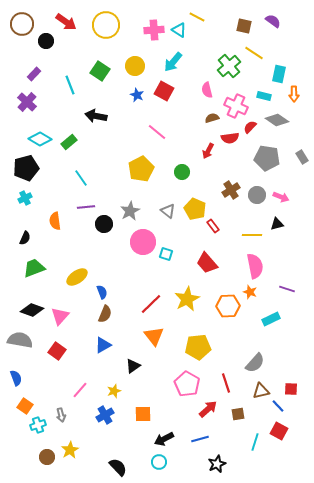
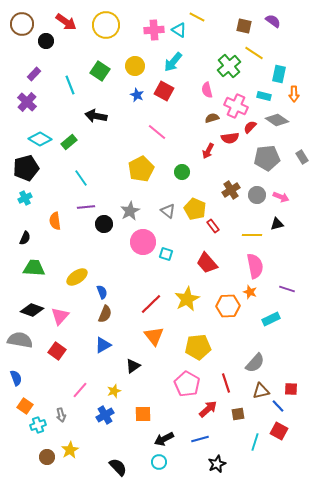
gray pentagon at (267, 158): rotated 15 degrees counterclockwise
green trapezoid at (34, 268): rotated 25 degrees clockwise
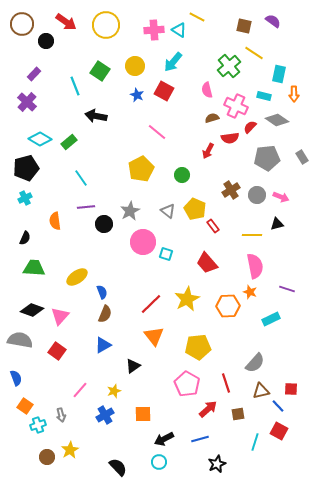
cyan line at (70, 85): moved 5 px right, 1 px down
green circle at (182, 172): moved 3 px down
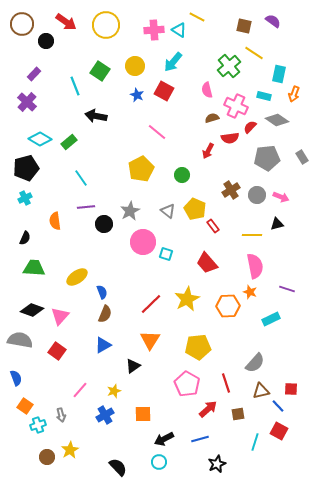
orange arrow at (294, 94): rotated 21 degrees clockwise
orange triangle at (154, 336): moved 4 px left, 4 px down; rotated 10 degrees clockwise
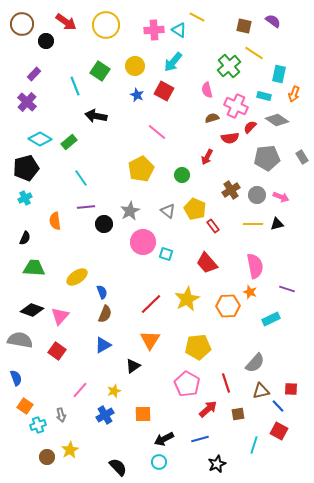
red arrow at (208, 151): moved 1 px left, 6 px down
yellow line at (252, 235): moved 1 px right, 11 px up
cyan line at (255, 442): moved 1 px left, 3 px down
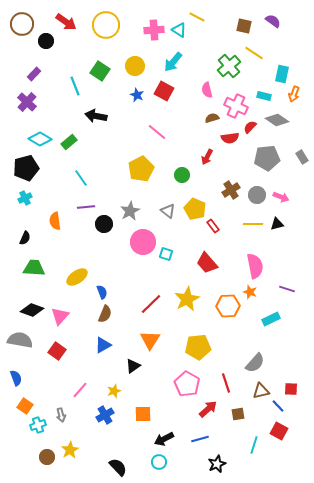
cyan rectangle at (279, 74): moved 3 px right
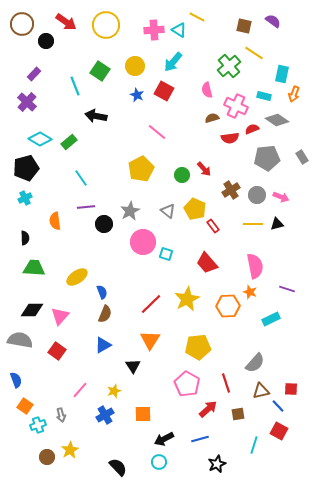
red semicircle at (250, 127): moved 2 px right, 2 px down; rotated 24 degrees clockwise
red arrow at (207, 157): moved 3 px left, 12 px down; rotated 70 degrees counterclockwise
black semicircle at (25, 238): rotated 24 degrees counterclockwise
black diamond at (32, 310): rotated 20 degrees counterclockwise
black triangle at (133, 366): rotated 28 degrees counterclockwise
blue semicircle at (16, 378): moved 2 px down
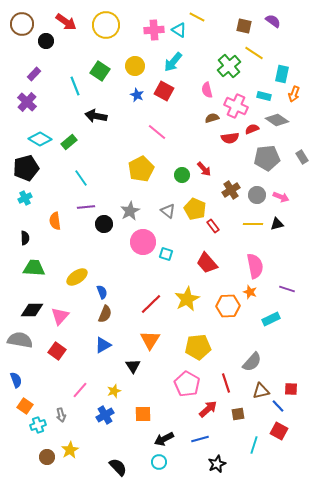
gray semicircle at (255, 363): moved 3 px left, 1 px up
